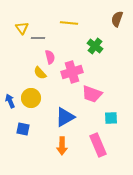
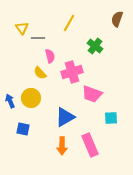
yellow line: rotated 66 degrees counterclockwise
pink semicircle: moved 1 px up
pink rectangle: moved 8 px left
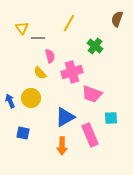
blue square: moved 4 px down
pink rectangle: moved 10 px up
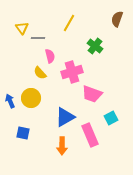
cyan square: rotated 24 degrees counterclockwise
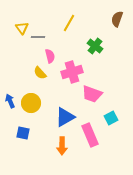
gray line: moved 1 px up
yellow circle: moved 5 px down
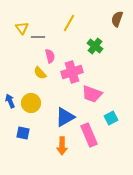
pink rectangle: moved 1 px left
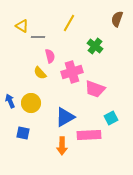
yellow triangle: moved 2 px up; rotated 24 degrees counterclockwise
pink trapezoid: moved 3 px right, 5 px up
pink rectangle: rotated 70 degrees counterclockwise
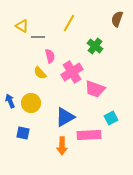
pink cross: rotated 15 degrees counterclockwise
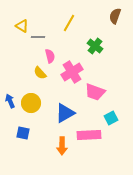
brown semicircle: moved 2 px left, 3 px up
pink trapezoid: moved 3 px down
blue triangle: moved 4 px up
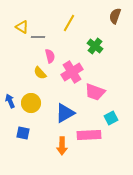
yellow triangle: moved 1 px down
